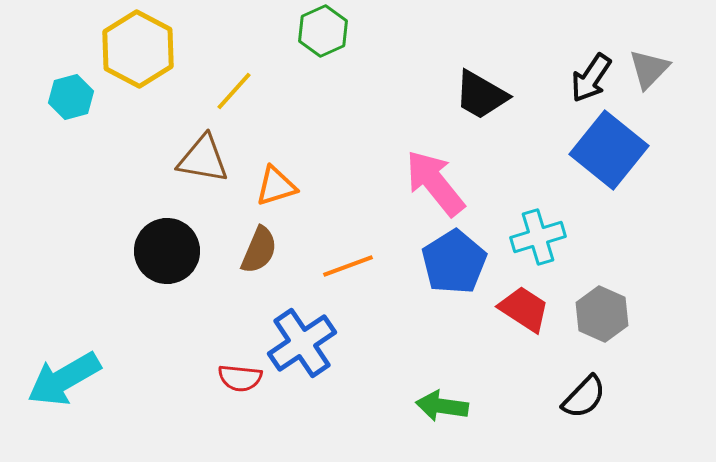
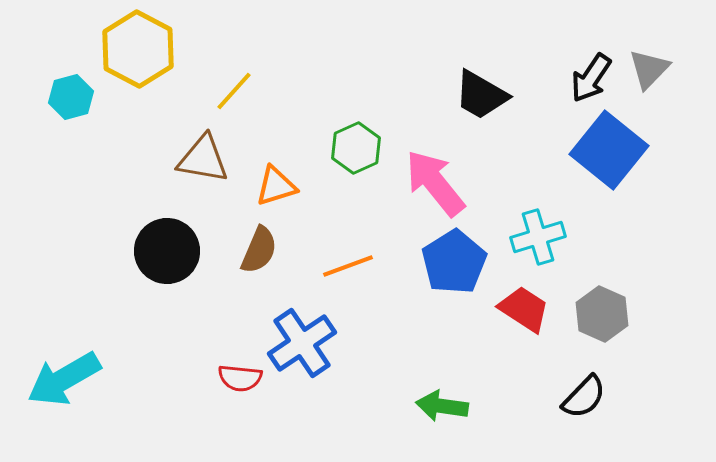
green hexagon: moved 33 px right, 117 px down
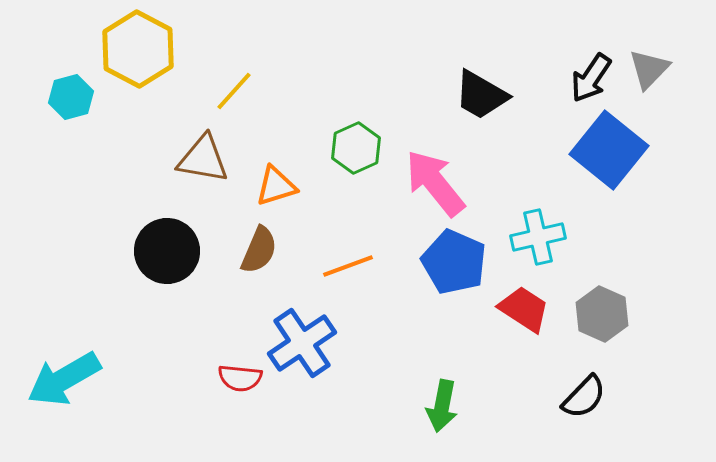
cyan cross: rotated 4 degrees clockwise
blue pentagon: rotated 16 degrees counterclockwise
green arrow: rotated 87 degrees counterclockwise
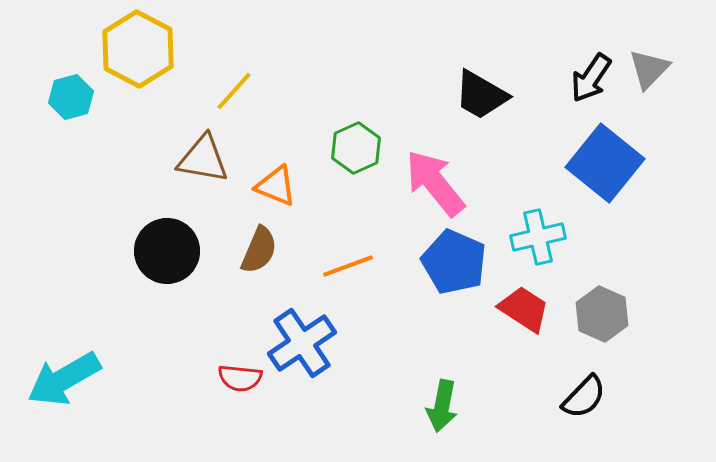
blue square: moved 4 px left, 13 px down
orange triangle: rotated 39 degrees clockwise
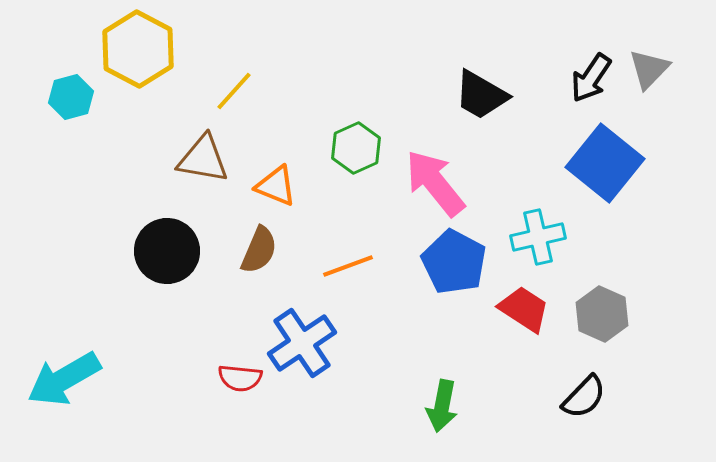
blue pentagon: rotated 4 degrees clockwise
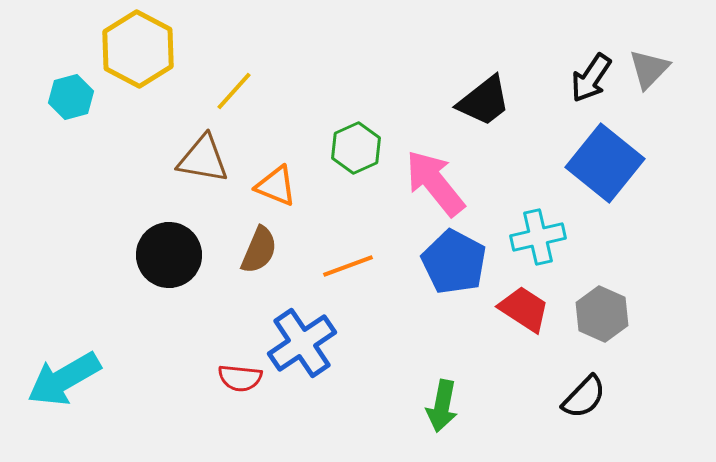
black trapezoid: moved 3 px right, 6 px down; rotated 68 degrees counterclockwise
black circle: moved 2 px right, 4 px down
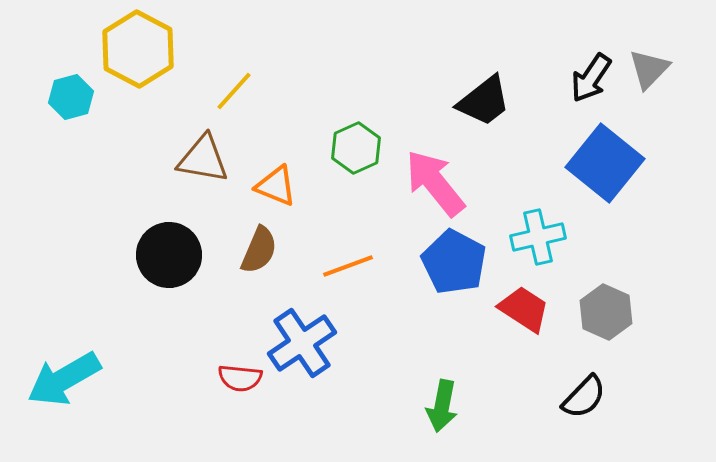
gray hexagon: moved 4 px right, 2 px up
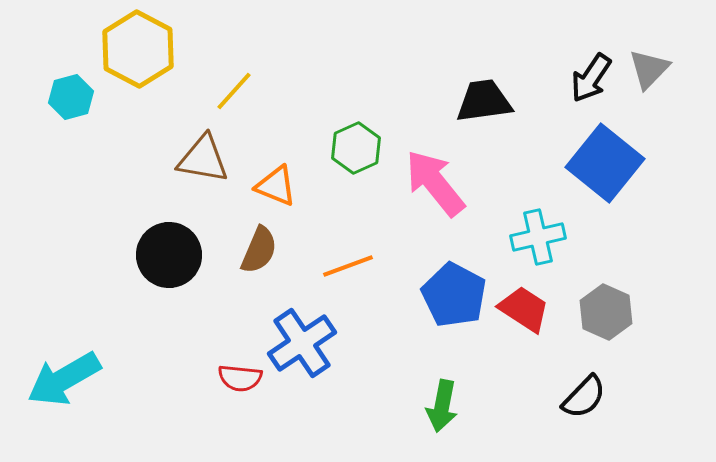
black trapezoid: rotated 150 degrees counterclockwise
blue pentagon: moved 33 px down
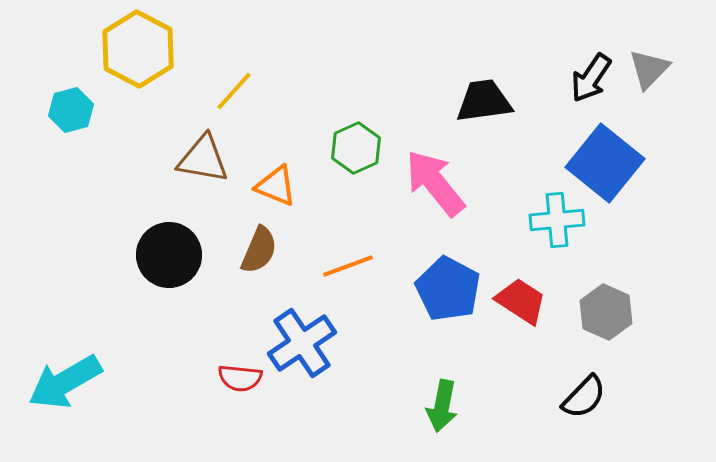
cyan hexagon: moved 13 px down
cyan cross: moved 19 px right, 17 px up; rotated 8 degrees clockwise
blue pentagon: moved 6 px left, 6 px up
red trapezoid: moved 3 px left, 8 px up
cyan arrow: moved 1 px right, 3 px down
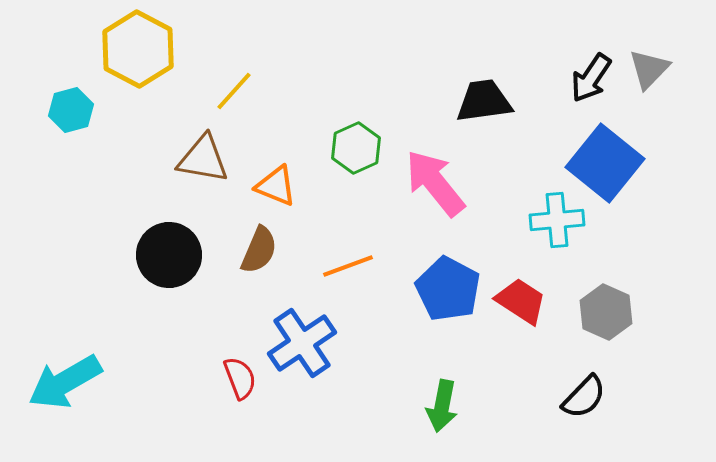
red semicircle: rotated 117 degrees counterclockwise
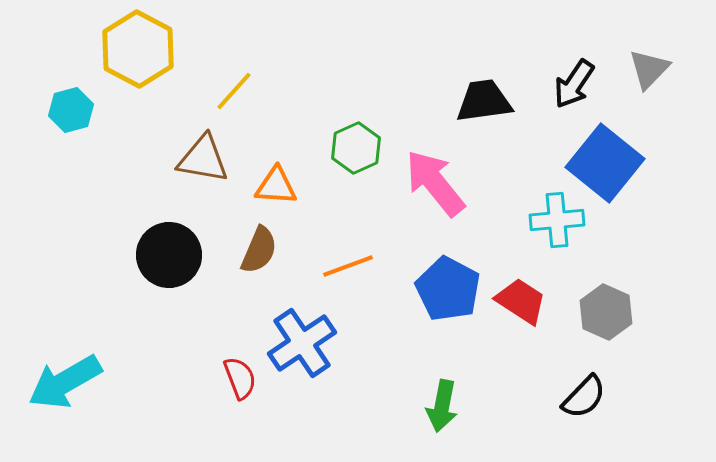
black arrow: moved 17 px left, 6 px down
orange triangle: rotated 18 degrees counterclockwise
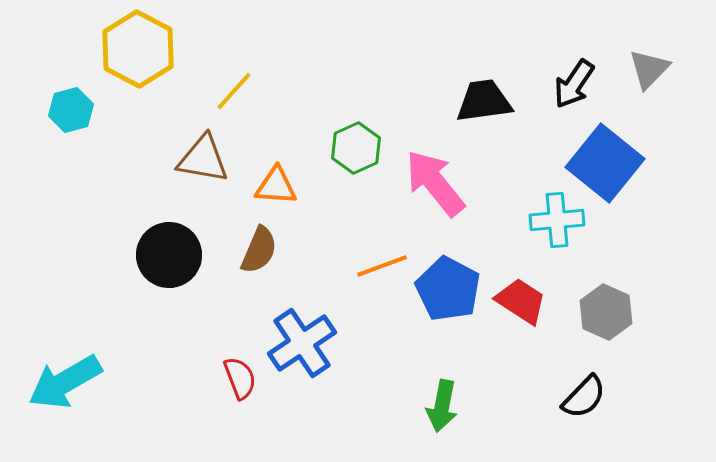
orange line: moved 34 px right
